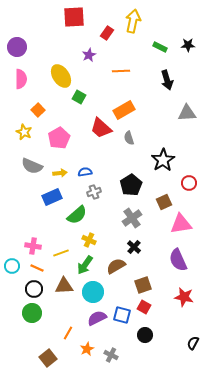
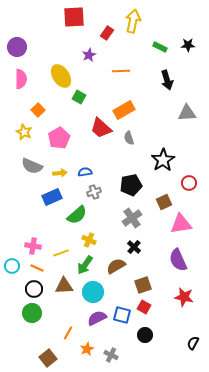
black pentagon at (131, 185): rotated 20 degrees clockwise
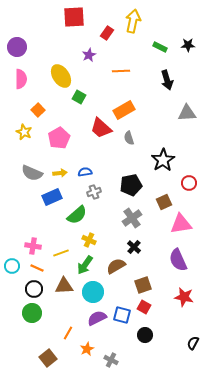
gray semicircle at (32, 166): moved 7 px down
gray cross at (111, 355): moved 5 px down
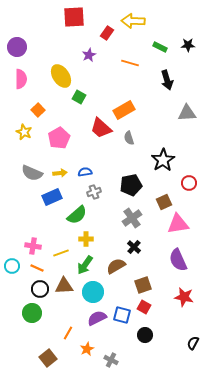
yellow arrow at (133, 21): rotated 100 degrees counterclockwise
orange line at (121, 71): moved 9 px right, 8 px up; rotated 18 degrees clockwise
pink triangle at (181, 224): moved 3 px left
yellow cross at (89, 240): moved 3 px left, 1 px up; rotated 24 degrees counterclockwise
black circle at (34, 289): moved 6 px right
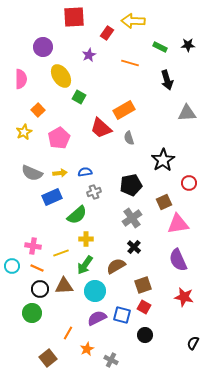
purple circle at (17, 47): moved 26 px right
yellow star at (24, 132): rotated 21 degrees clockwise
cyan circle at (93, 292): moved 2 px right, 1 px up
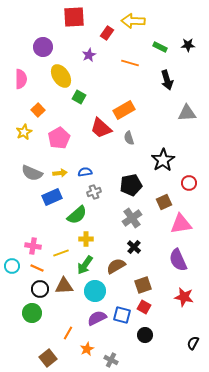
pink triangle at (178, 224): moved 3 px right
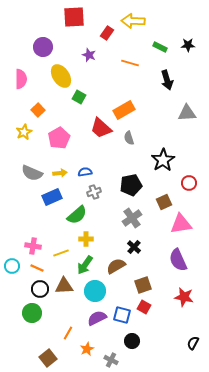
purple star at (89, 55): rotated 24 degrees counterclockwise
black circle at (145, 335): moved 13 px left, 6 px down
